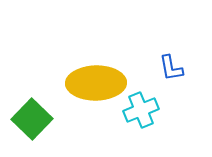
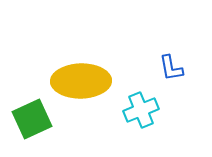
yellow ellipse: moved 15 px left, 2 px up
green square: rotated 21 degrees clockwise
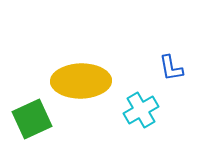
cyan cross: rotated 8 degrees counterclockwise
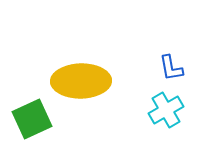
cyan cross: moved 25 px right
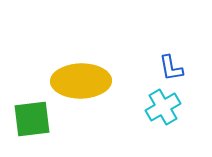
cyan cross: moved 3 px left, 3 px up
green square: rotated 18 degrees clockwise
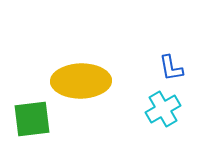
cyan cross: moved 2 px down
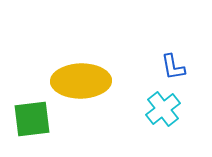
blue L-shape: moved 2 px right, 1 px up
cyan cross: rotated 8 degrees counterclockwise
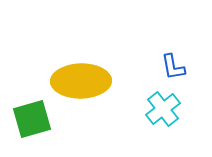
green square: rotated 9 degrees counterclockwise
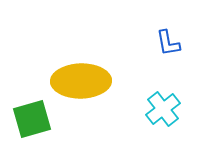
blue L-shape: moved 5 px left, 24 px up
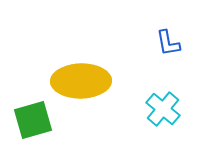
cyan cross: rotated 12 degrees counterclockwise
green square: moved 1 px right, 1 px down
